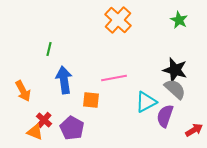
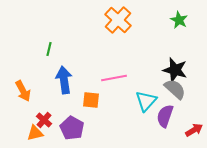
cyan triangle: moved 1 px up; rotated 20 degrees counterclockwise
orange triangle: moved 1 px down; rotated 36 degrees counterclockwise
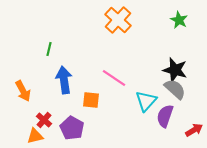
pink line: rotated 45 degrees clockwise
orange triangle: moved 3 px down
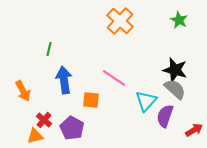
orange cross: moved 2 px right, 1 px down
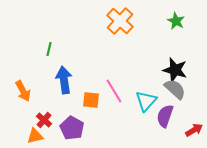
green star: moved 3 px left, 1 px down
pink line: moved 13 px down; rotated 25 degrees clockwise
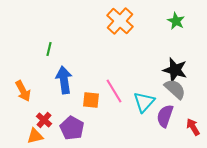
cyan triangle: moved 2 px left, 1 px down
red arrow: moved 1 px left, 3 px up; rotated 90 degrees counterclockwise
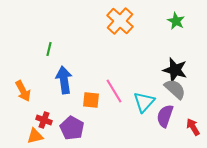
red cross: rotated 21 degrees counterclockwise
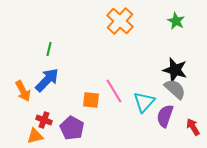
blue arrow: moved 17 px left; rotated 52 degrees clockwise
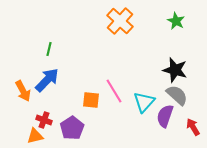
gray semicircle: moved 2 px right, 6 px down
purple pentagon: rotated 10 degrees clockwise
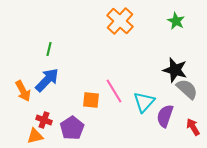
gray semicircle: moved 10 px right, 6 px up
